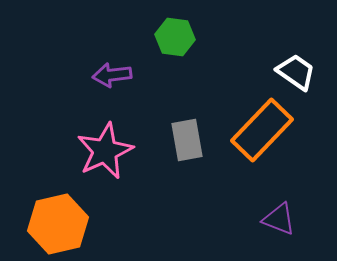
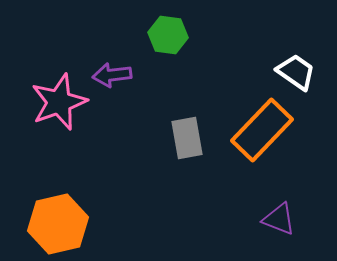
green hexagon: moved 7 px left, 2 px up
gray rectangle: moved 2 px up
pink star: moved 46 px left, 49 px up; rotated 4 degrees clockwise
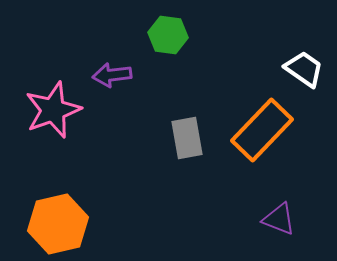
white trapezoid: moved 8 px right, 3 px up
pink star: moved 6 px left, 8 px down
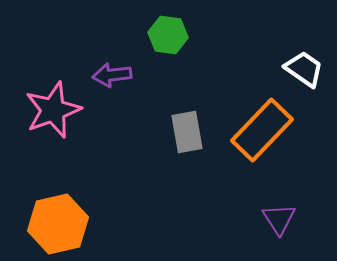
gray rectangle: moved 6 px up
purple triangle: rotated 36 degrees clockwise
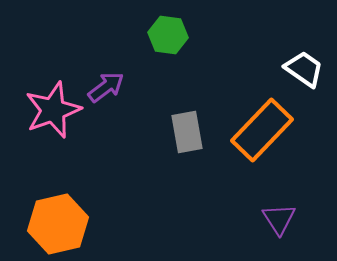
purple arrow: moved 6 px left, 12 px down; rotated 150 degrees clockwise
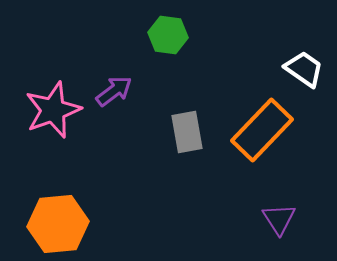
purple arrow: moved 8 px right, 4 px down
orange hexagon: rotated 8 degrees clockwise
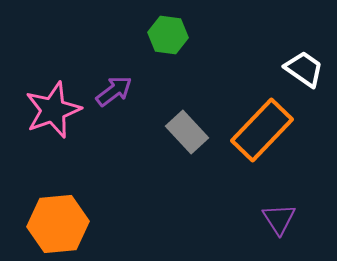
gray rectangle: rotated 33 degrees counterclockwise
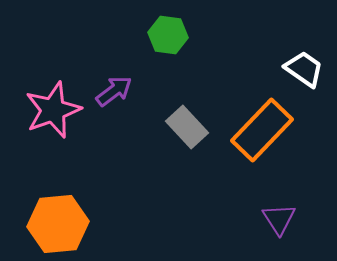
gray rectangle: moved 5 px up
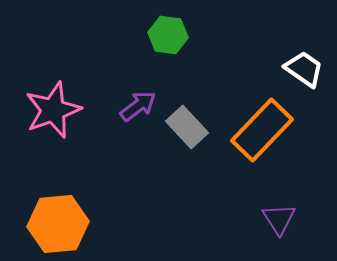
purple arrow: moved 24 px right, 15 px down
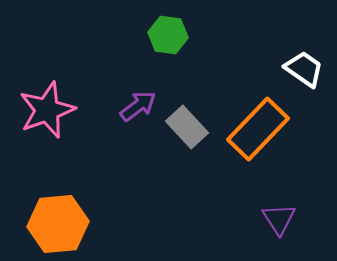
pink star: moved 6 px left
orange rectangle: moved 4 px left, 1 px up
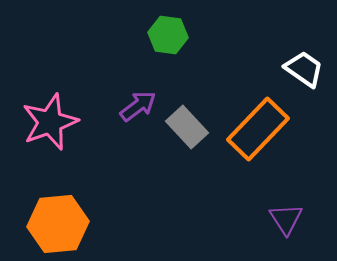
pink star: moved 3 px right, 12 px down
purple triangle: moved 7 px right
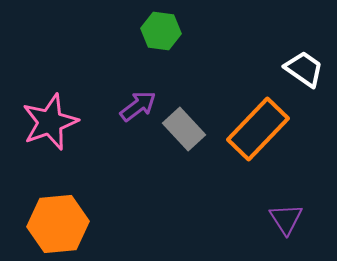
green hexagon: moved 7 px left, 4 px up
gray rectangle: moved 3 px left, 2 px down
